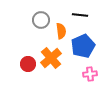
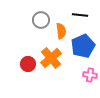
pink cross: moved 1 px down; rotated 16 degrees clockwise
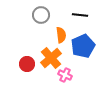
gray circle: moved 5 px up
orange semicircle: moved 4 px down
red circle: moved 1 px left
pink cross: moved 25 px left; rotated 16 degrees clockwise
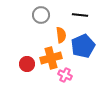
orange cross: rotated 25 degrees clockwise
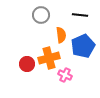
orange cross: moved 2 px left
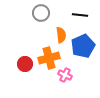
gray circle: moved 2 px up
red circle: moved 2 px left
